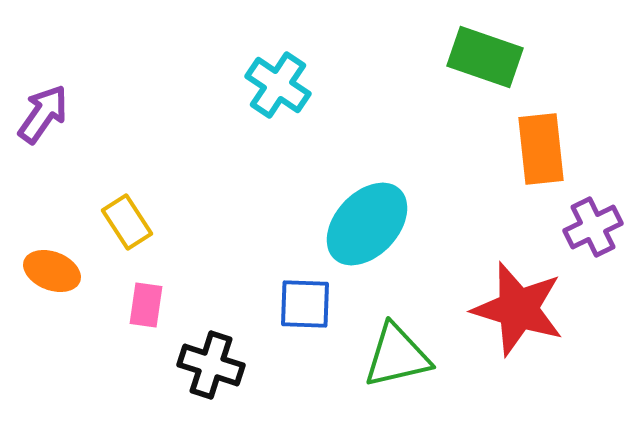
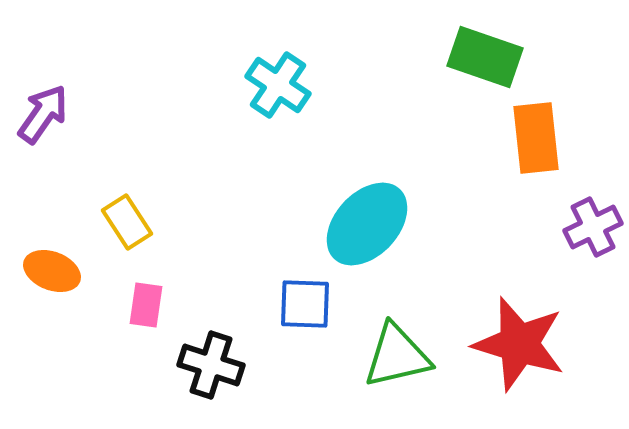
orange rectangle: moved 5 px left, 11 px up
red star: moved 1 px right, 35 px down
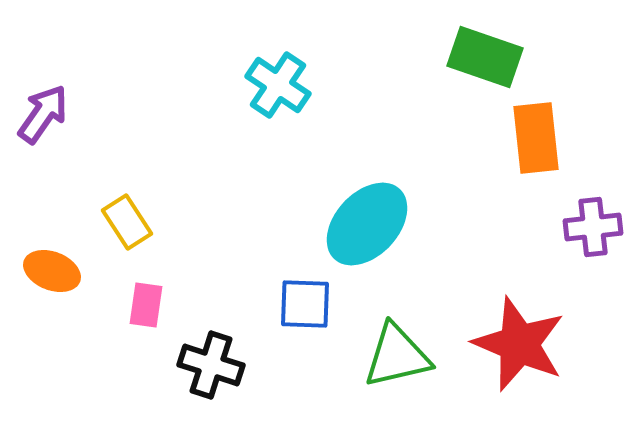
purple cross: rotated 20 degrees clockwise
red star: rotated 6 degrees clockwise
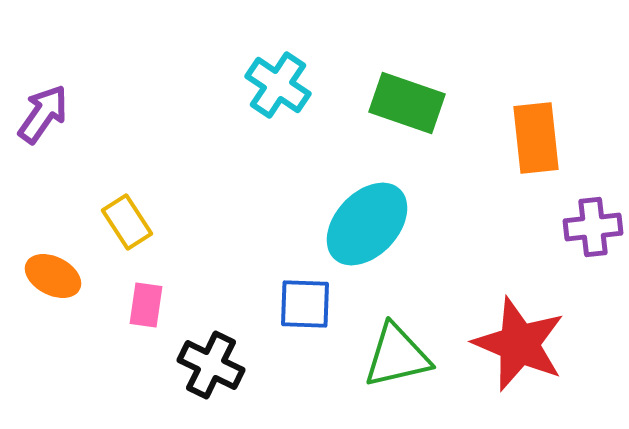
green rectangle: moved 78 px left, 46 px down
orange ellipse: moved 1 px right, 5 px down; rotated 6 degrees clockwise
black cross: rotated 8 degrees clockwise
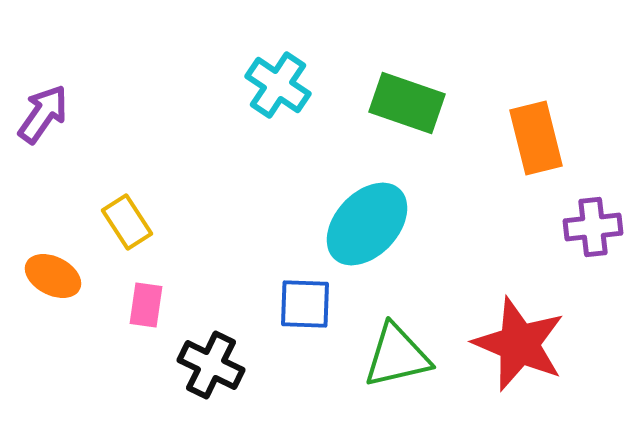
orange rectangle: rotated 8 degrees counterclockwise
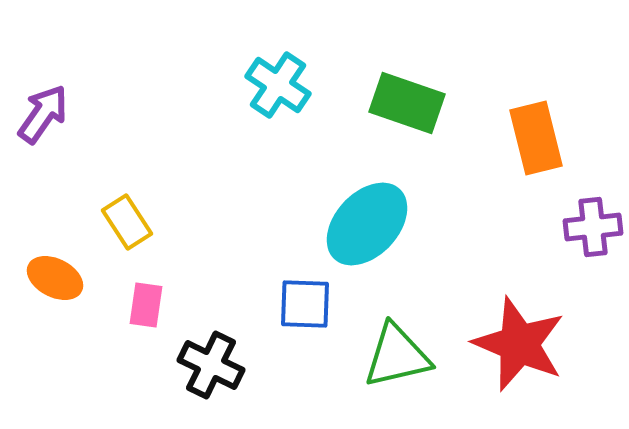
orange ellipse: moved 2 px right, 2 px down
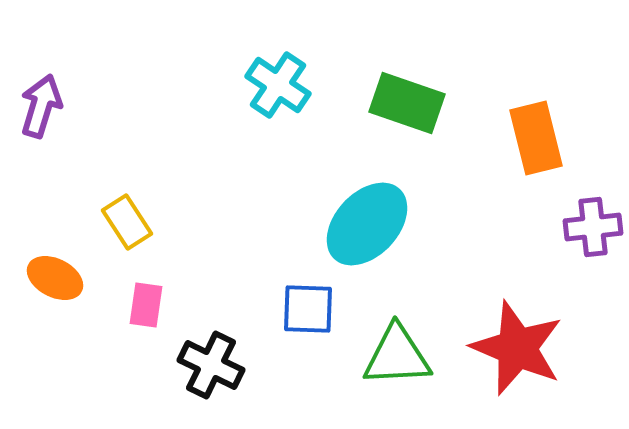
purple arrow: moved 2 px left, 8 px up; rotated 18 degrees counterclockwise
blue square: moved 3 px right, 5 px down
red star: moved 2 px left, 4 px down
green triangle: rotated 10 degrees clockwise
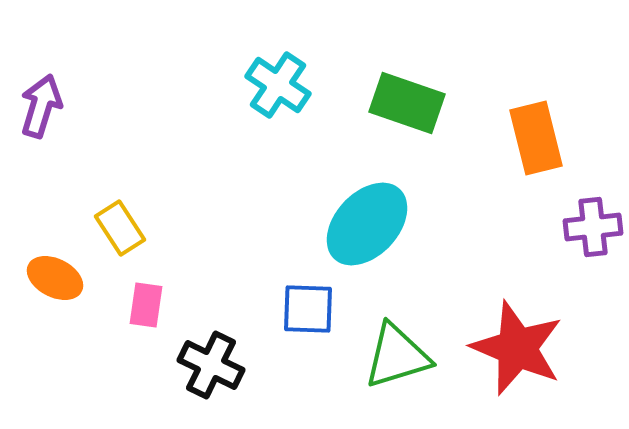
yellow rectangle: moved 7 px left, 6 px down
green triangle: rotated 14 degrees counterclockwise
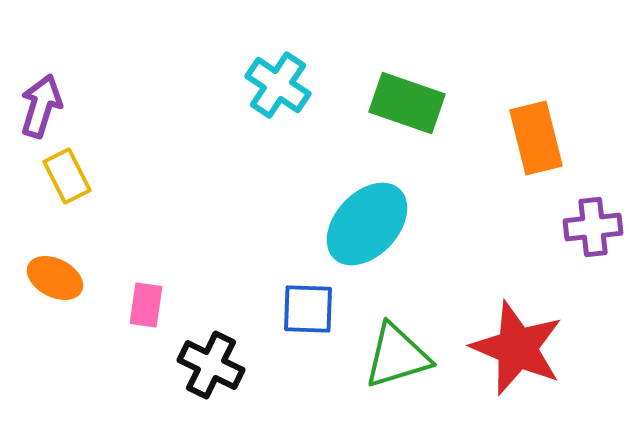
yellow rectangle: moved 53 px left, 52 px up; rotated 6 degrees clockwise
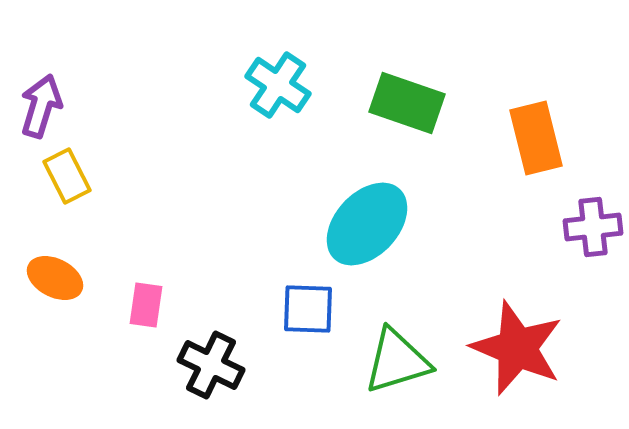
green triangle: moved 5 px down
